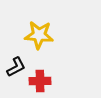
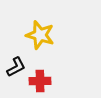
yellow star: moved 1 px right; rotated 12 degrees clockwise
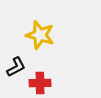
red cross: moved 2 px down
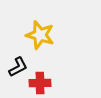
black L-shape: moved 2 px right
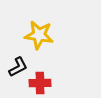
yellow star: moved 1 px left; rotated 8 degrees counterclockwise
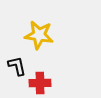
black L-shape: moved 1 px left, 1 px up; rotated 75 degrees counterclockwise
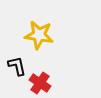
red cross: rotated 35 degrees clockwise
